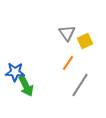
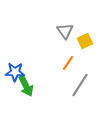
gray triangle: moved 2 px left, 2 px up
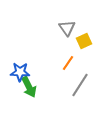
gray triangle: moved 2 px right, 3 px up
yellow square: moved 1 px left
blue star: moved 5 px right
green arrow: moved 3 px right, 1 px down
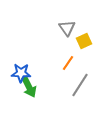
blue star: moved 1 px right, 1 px down
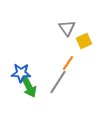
gray line: moved 22 px left, 3 px up
